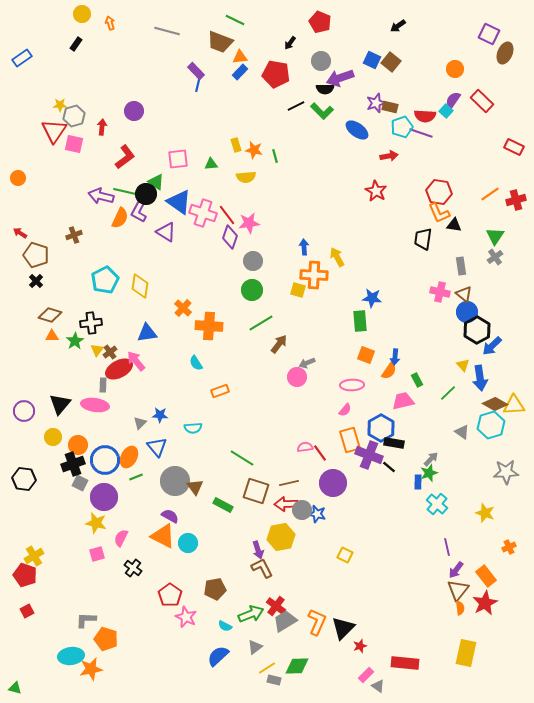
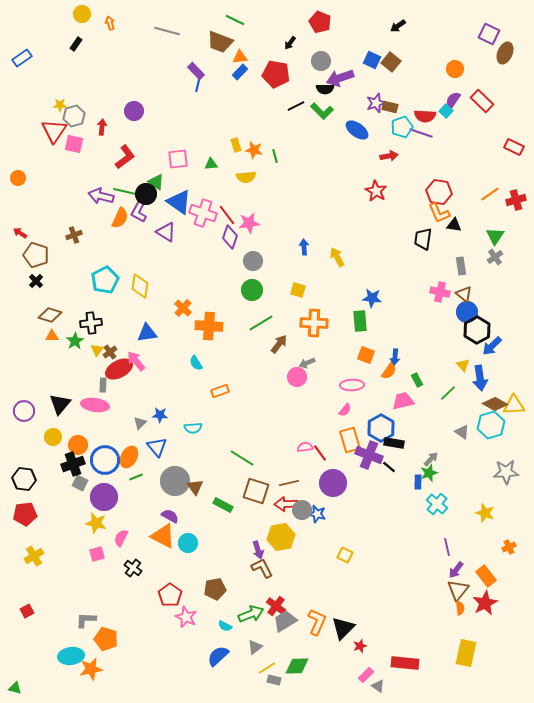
orange cross at (314, 275): moved 48 px down
red pentagon at (25, 575): moved 61 px up; rotated 25 degrees counterclockwise
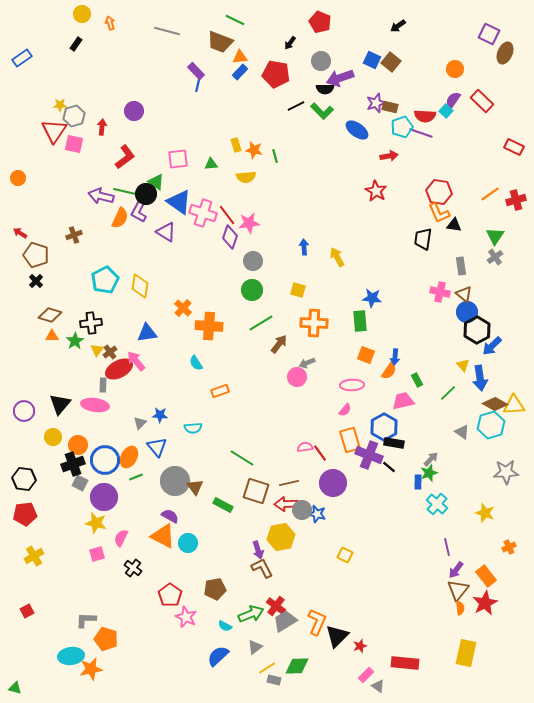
blue hexagon at (381, 428): moved 3 px right, 1 px up
black triangle at (343, 628): moved 6 px left, 8 px down
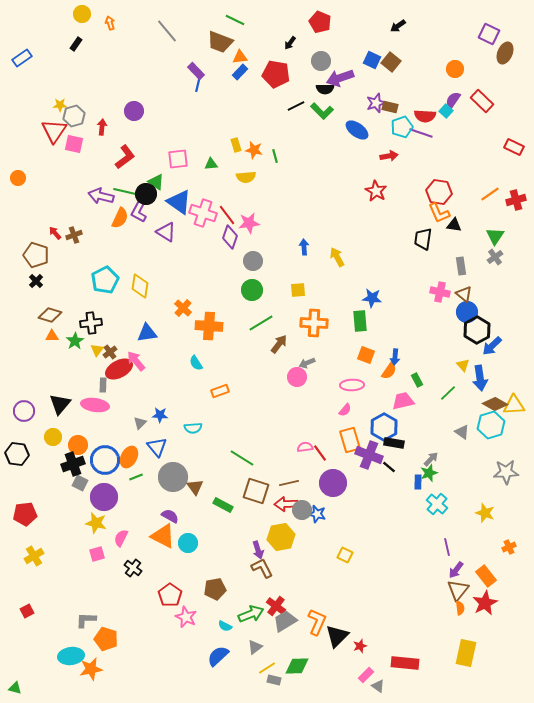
gray line at (167, 31): rotated 35 degrees clockwise
red arrow at (20, 233): moved 35 px right; rotated 16 degrees clockwise
yellow square at (298, 290): rotated 21 degrees counterclockwise
black hexagon at (24, 479): moved 7 px left, 25 px up
gray circle at (175, 481): moved 2 px left, 4 px up
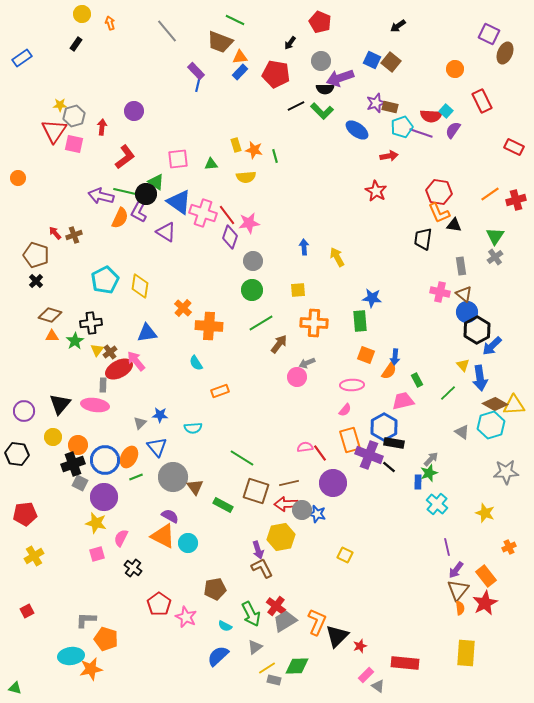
purple semicircle at (453, 100): moved 30 px down
red rectangle at (482, 101): rotated 20 degrees clockwise
red semicircle at (425, 116): moved 6 px right
red pentagon at (170, 595): moved 11 px left, 9 px down
green arrow at (251, 614): rotated 85 degrees clockwise
yellow rectangle at (466, 653): rotated 8 degrees counterclockwise
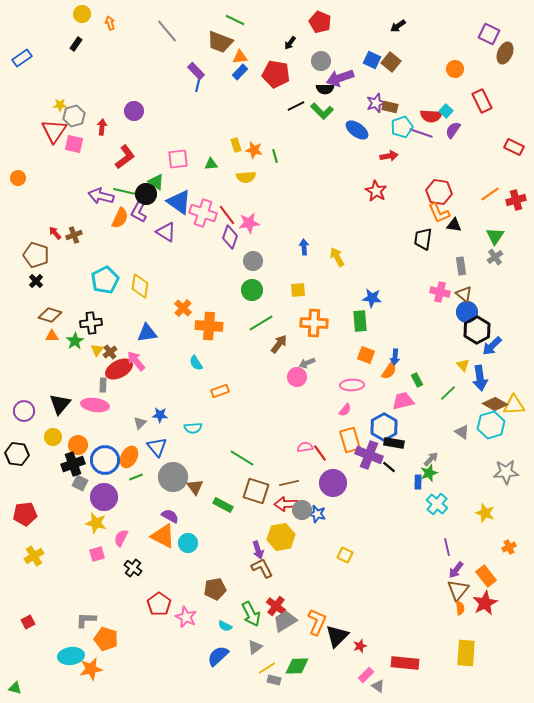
red square at (27, 611): moved 1 px right, 11 px down
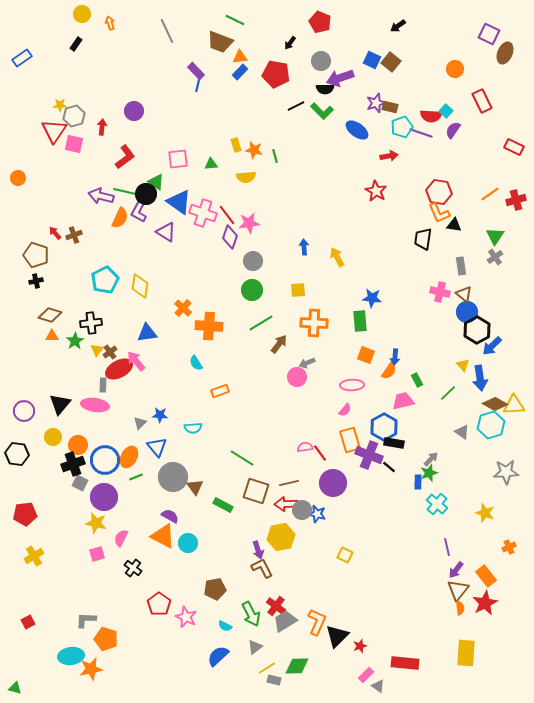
gray line at (167, 31): rotated 15 degrees clockwise
black cross at (36, 281): rotated 32 degrees clockwise
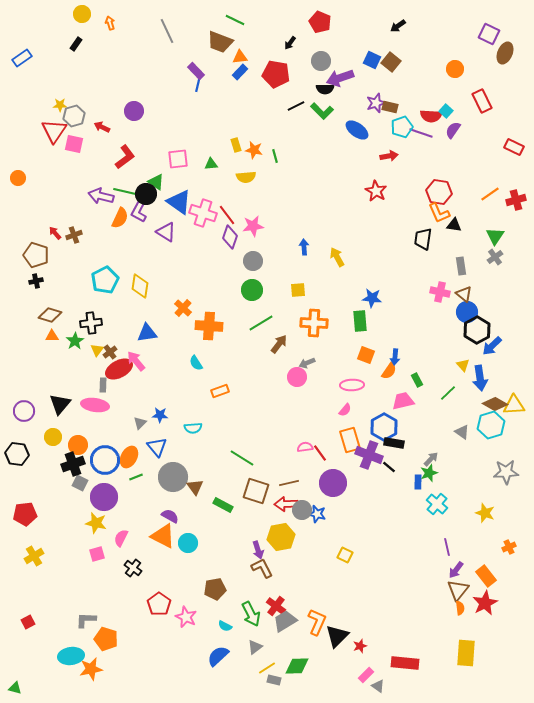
red arrow at (102, 127): rotated 70 degrees counterclockwise
pink star at (249, 223): moved 4 px right, 3 px down
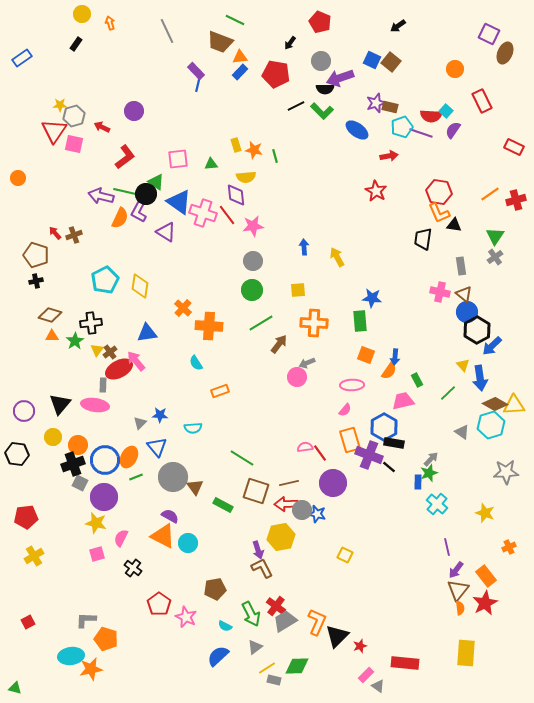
purple diamond at (230, 237): moved 6 px right, 42 px up; rotated 25 degrees counterclockwise
red pentagon at (25, 514): moved 1 px right, 3 px down
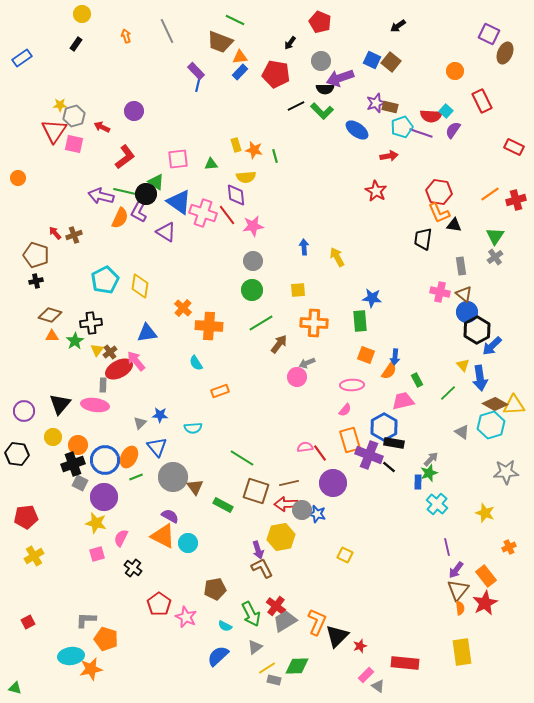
orange arrow at (110, 23): moved 16 px right, 13 px down
orange circle at (455, 69): moved 2 px down
yellow rectangle at (466, 653): moved 4 px left, 1 px up; rotated 12 degrees counterclockwise
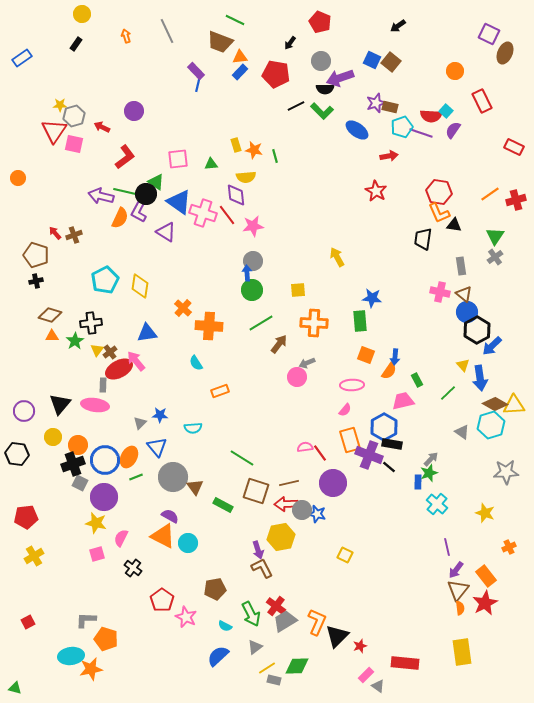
blue arrow at (304, 247): moved 57 px left, 26 px down
black rectangle at (394, 443): moved 2 px left, 1 px down
red pentagon at (159, 604): moved 3 px right, 4 px up
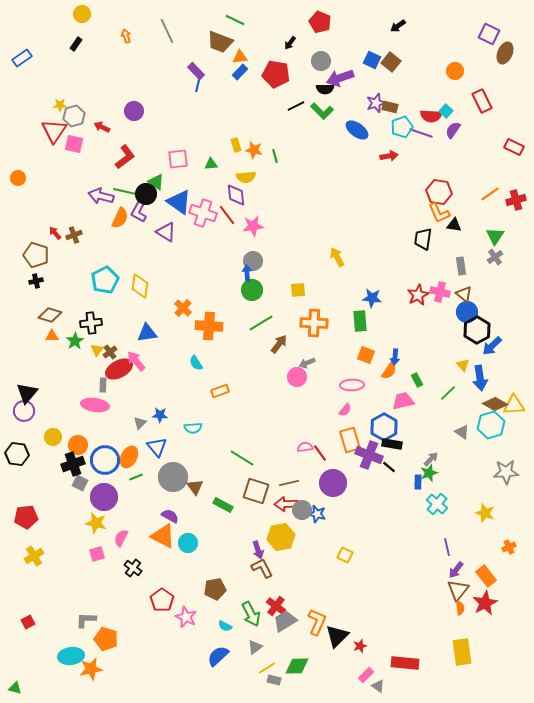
red star at (376, 191): moved 42 px right, 104 px down; rotated 15 degrees clockwise
black triangle at (60, 404): moved 33 px left, 11 px up
